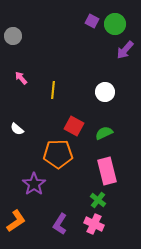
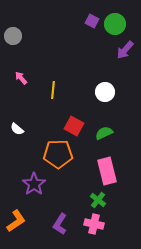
pink cross: rotated 12 degrees counterclockwise
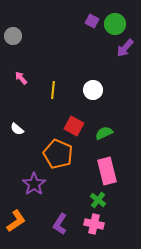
purple arrow: moved 2 px up
white circle: moved 12 px left, 2 px up
orange pentagon: rotated 24 degrees clockwise
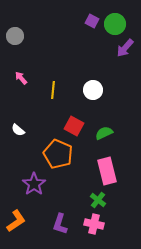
gray circle: moved 2 px right
white semicircle: moved 1 px right, 1 px down
purple L-shape: rotated 15 degrees counterclockwise
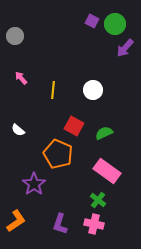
pink rectangle: rotated 40 degrees counterclockwise
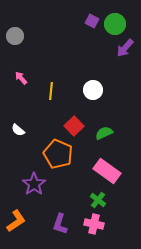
yellow line: moved 2 px left, 1 px down
red square: rotated 18 degrees clockwise
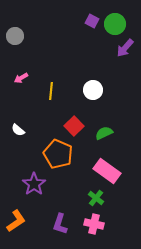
pink arrow: rotated 80 degrees counterclockwise
green cross: moved 2 px left, 2 px up
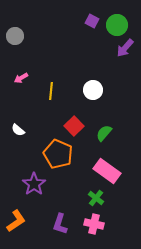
green circle: moved 2 px right, 1 px down
green semicircle: rotated 24 degrees counterclockwise
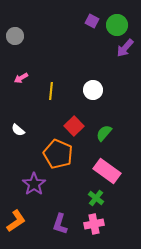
pink cross: rotated 24 degrees counterclockwise
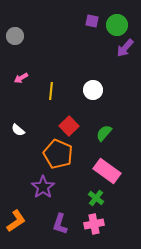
purple square: rotated 16 degrees counterclockwise
red square: moved 5 px left
purple star: moved 9 px right, 3 px down
